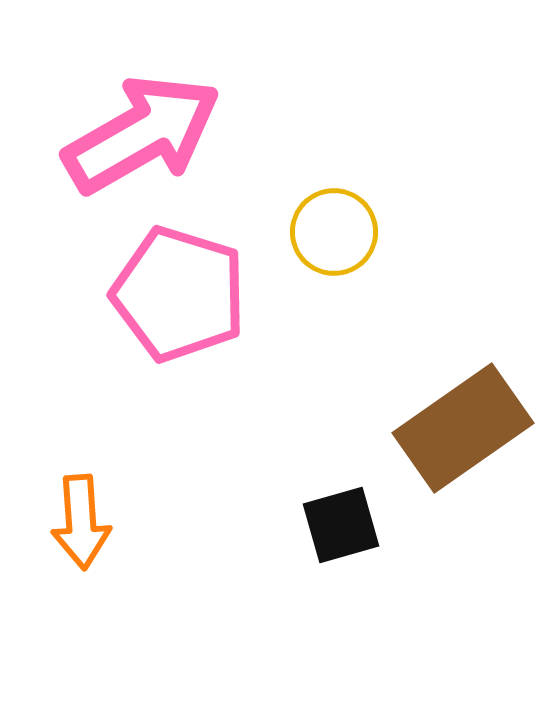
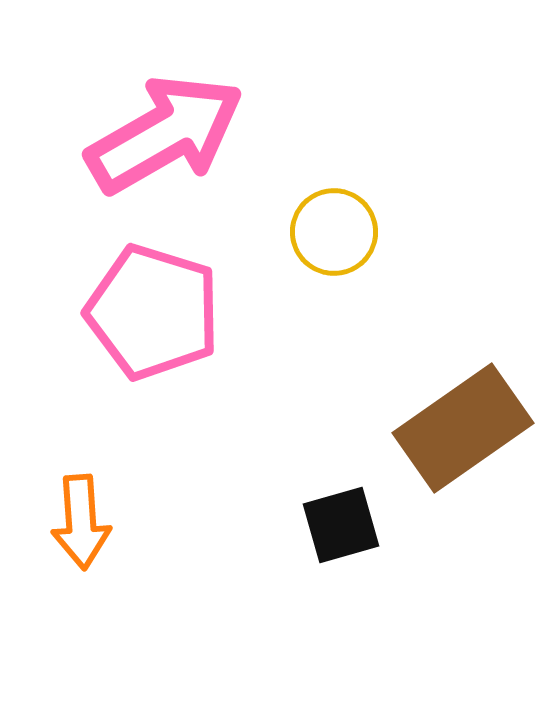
pink arrow: moved 23 px right
pink pentagon: moved 26 px left, 18 px down
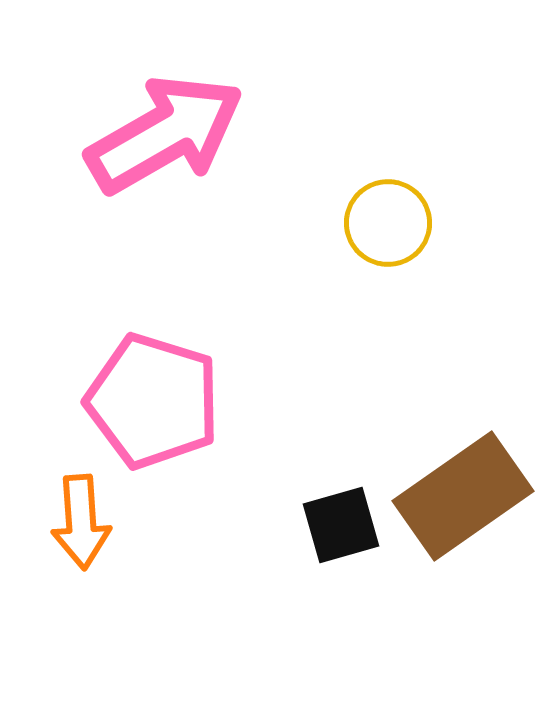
yellow circle: moved 54 px right, 9 px up
pink pentagon: moved 89 px down
brown rectangle: moved 68 px down
